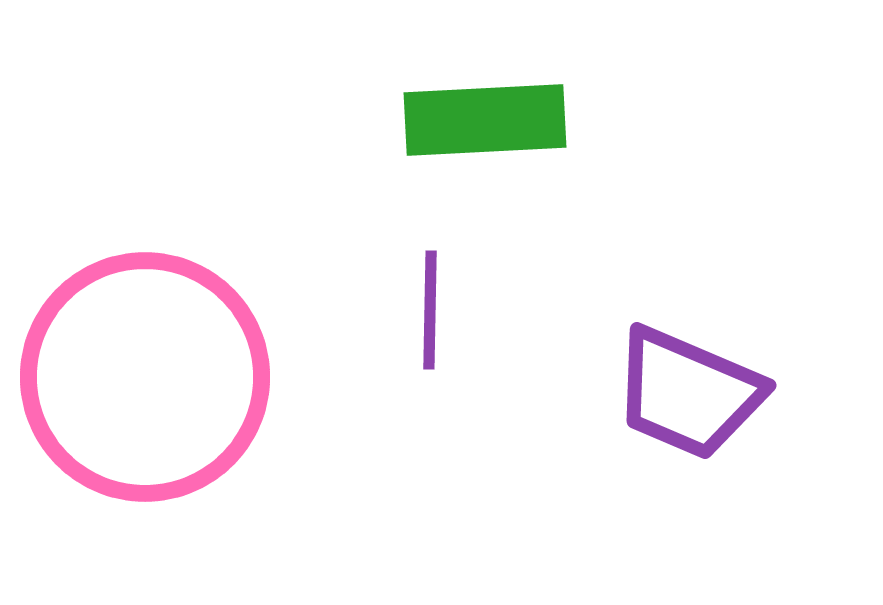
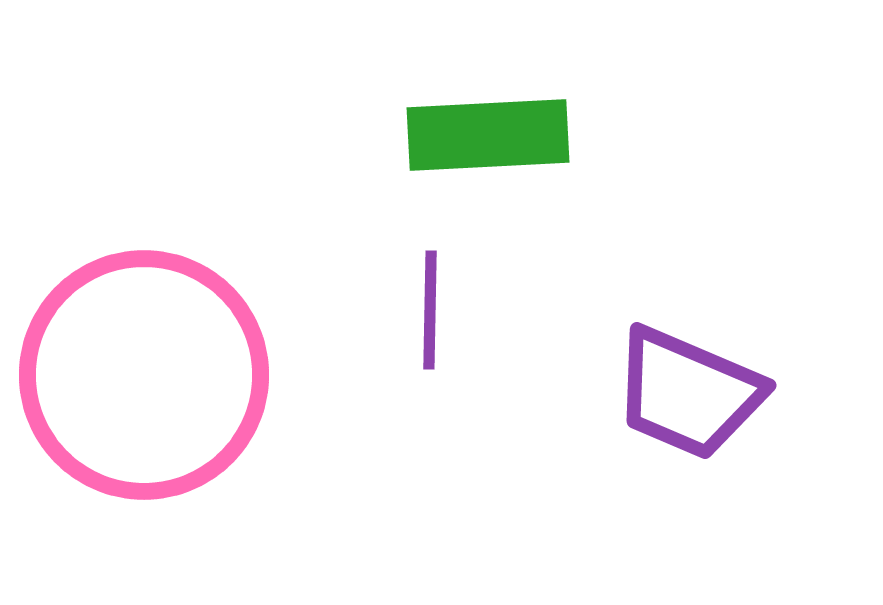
green rectangle: moved 3 px right, 15 px down
pink circle: moved 1 px left, 2 px up
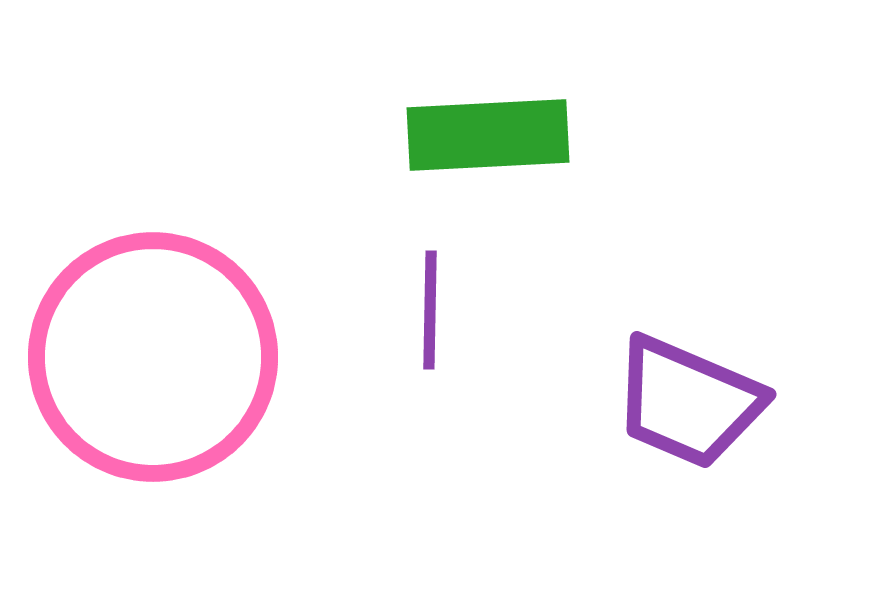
pink circle: moved 9 px right, 18 px up
purple trapezoid: moved 9 px down
